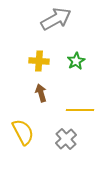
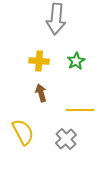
gray arrow: rotated 124 degrees clockwise
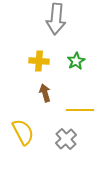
brown arrow: moved 4 px right
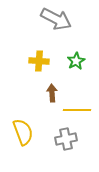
gray arrow: rotated 68 degrees counterclockwise
brown arrow: moved 7 px right; rotated 12 degrees clockwise
yellow line: moved 3 px left
yellow semicircle: rotated 8 degrees clockwise
gray cross: rotated 30 degrees clockwise
